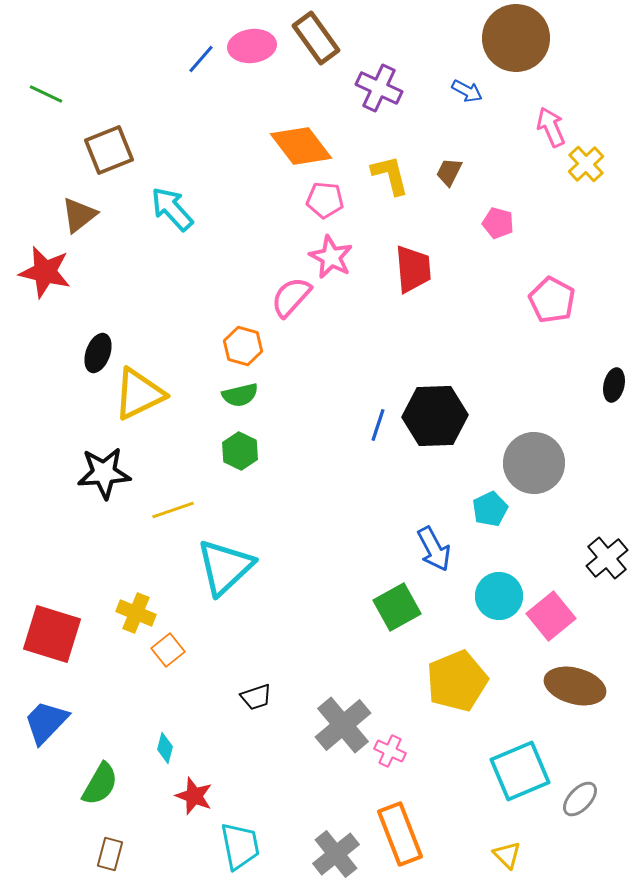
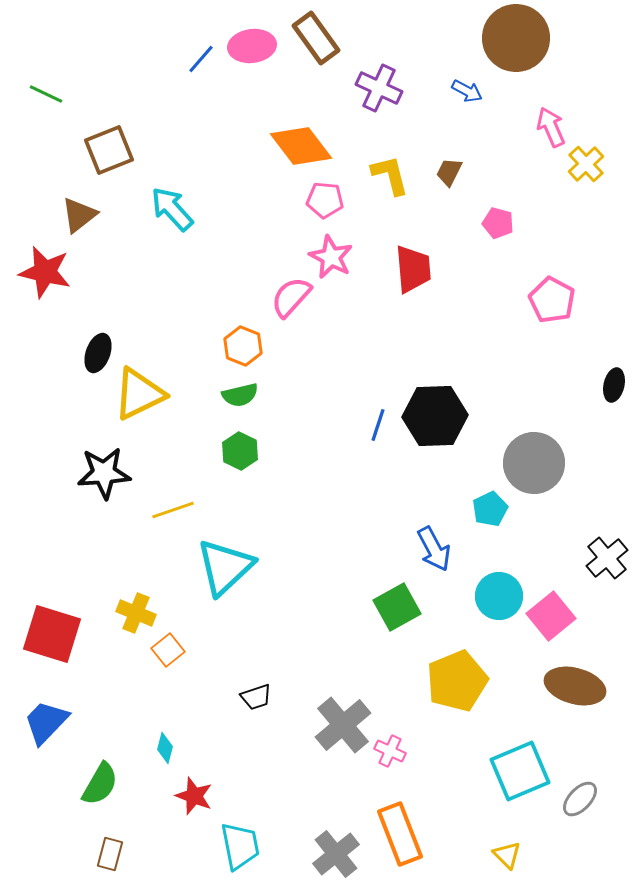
orange hexagon at (243, 346): rotated 6 degrees clockwise
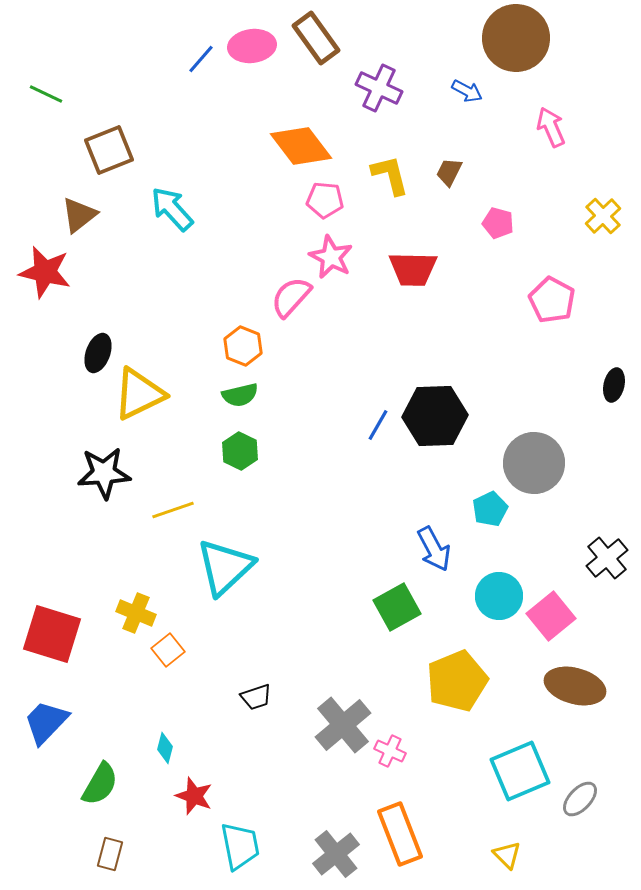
yellow cross at (586, 164): moved 17 px right, 52 px down
red trapezoid at (413, 269): rotated 96 degrees clockwise
blue line at (378, 425): rotated 12 degrees clockwise
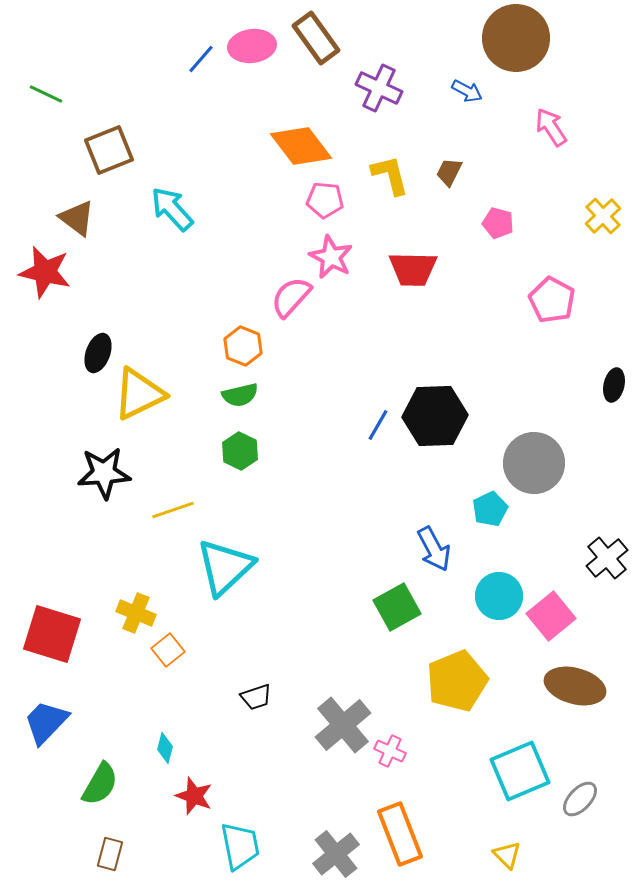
pink arrow at (551, 127): rotated 9 degrees counterclockwise
brown triangle at (79, 215): moved 2 px left, 3 px down; rotated 45 degrees counterclockwise
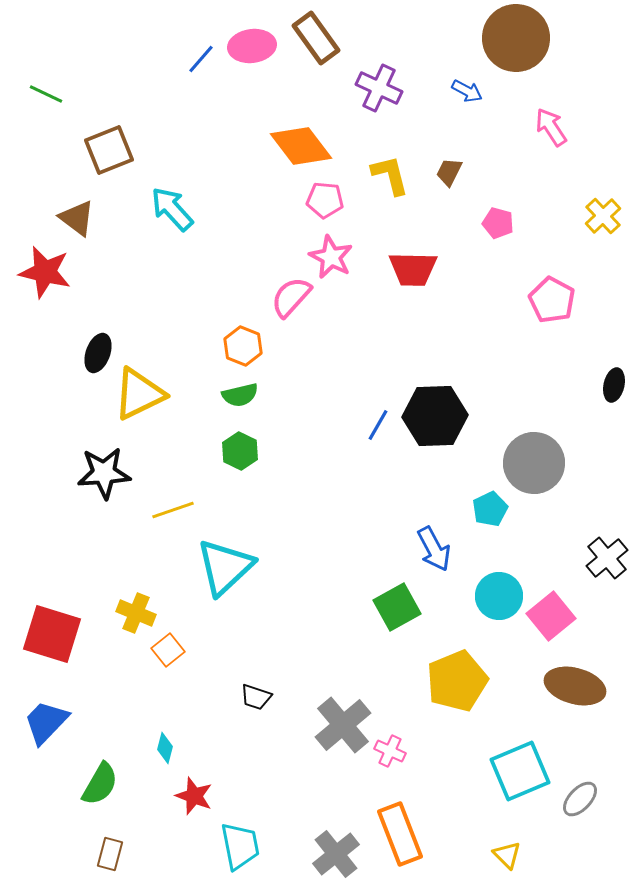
black trapezoid at (256, 697): rotated 36 degrees clockwise
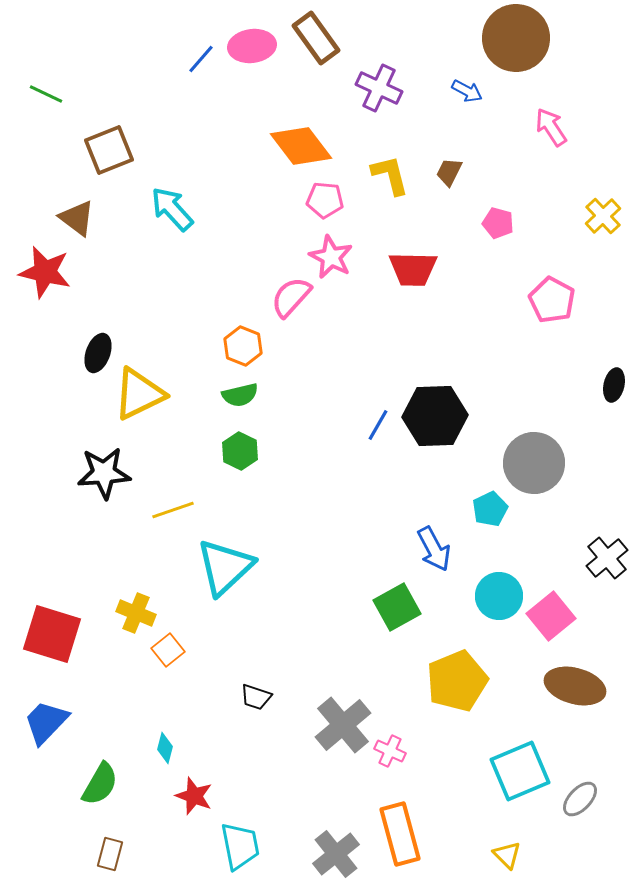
orange rectangle at (400, 834): rotated 6 degrees clockwise
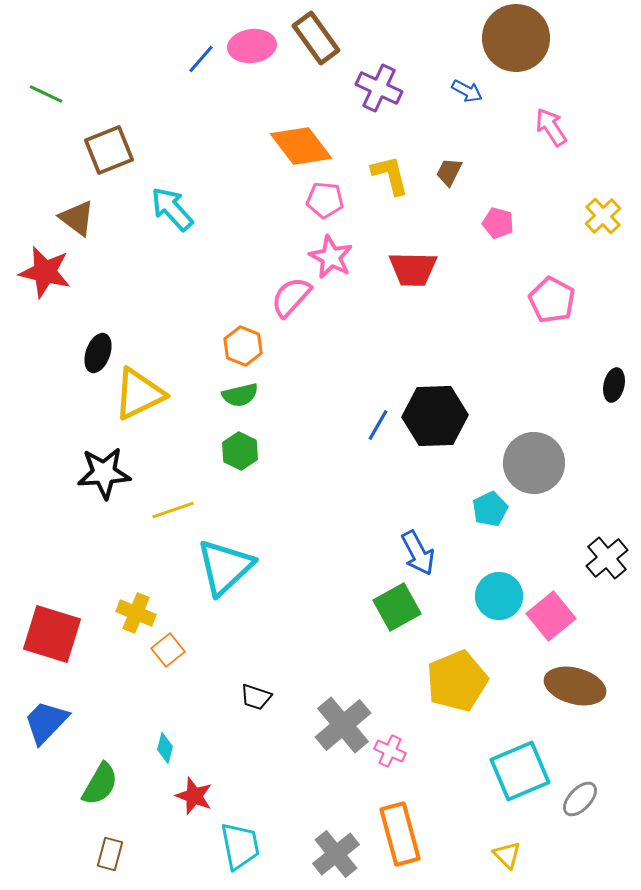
blue arrow at (434, 549): moved 16 px left, 4 px down
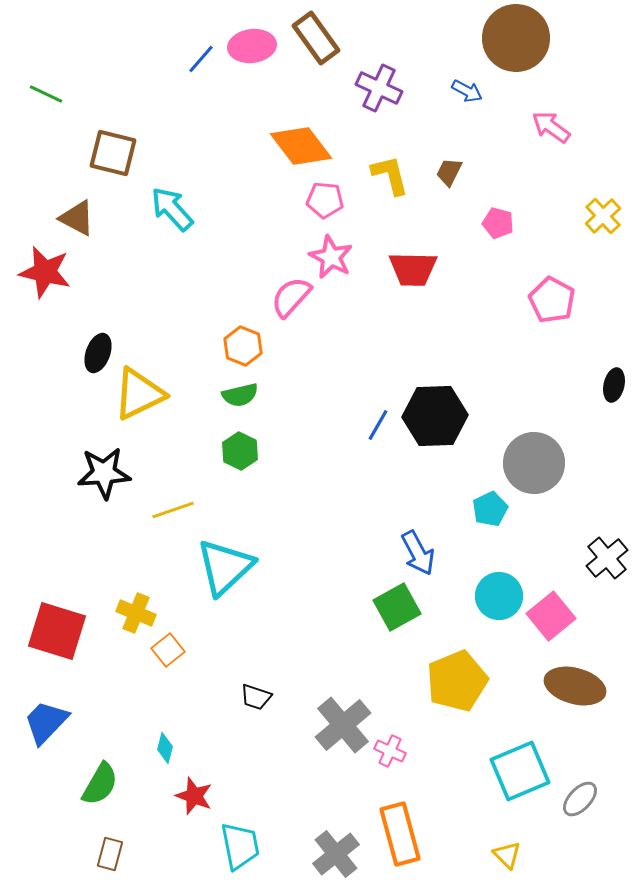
pink arrow at (551, 127): rotated 21 degrees counterclockwise
brown square at (109, 150): moved 4 px right, 3 px down; rotated 36 degrees clockwise
brown triangle at (77, 218): rotated 9 degrees counterclockwise
red square at (52, 634): moved 5 px right, 3 px up
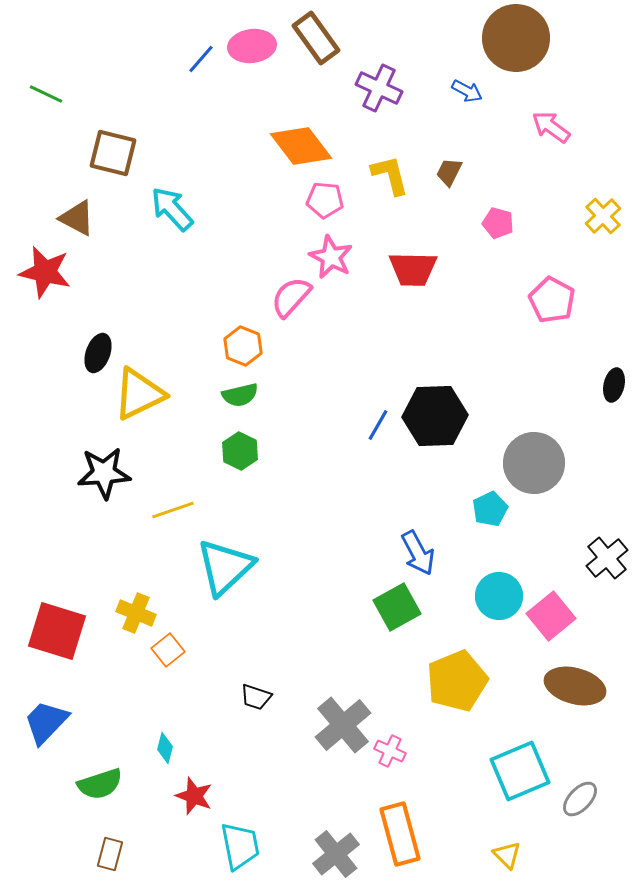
green semicircle at (100, 784): rotated 42 degrees clockwise
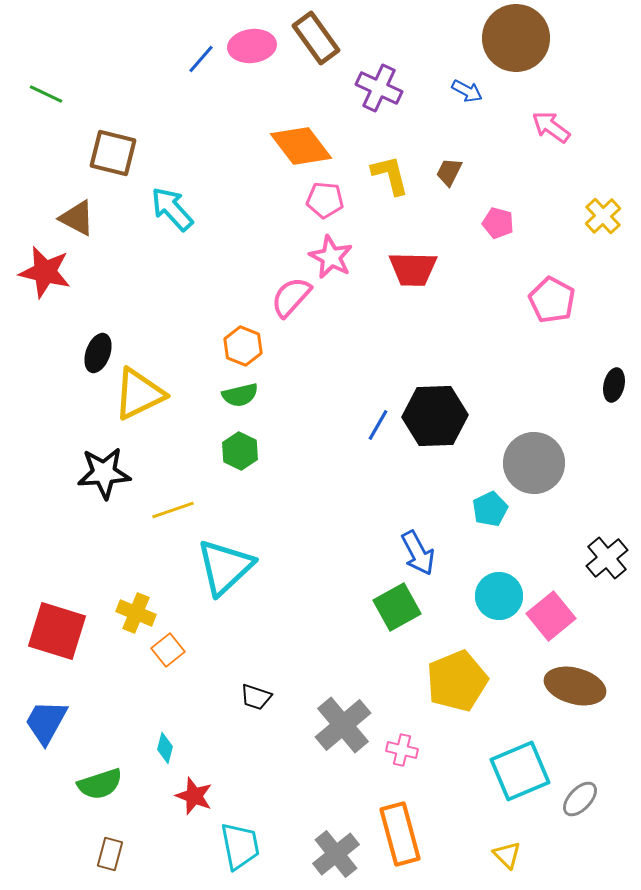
blue trapezoid at (46, 722): rotated 15 degrees counterclockwise
pink cross at (390, 751): moved 12 px right, 1 px up; rotated 12 degrees counterclockwise
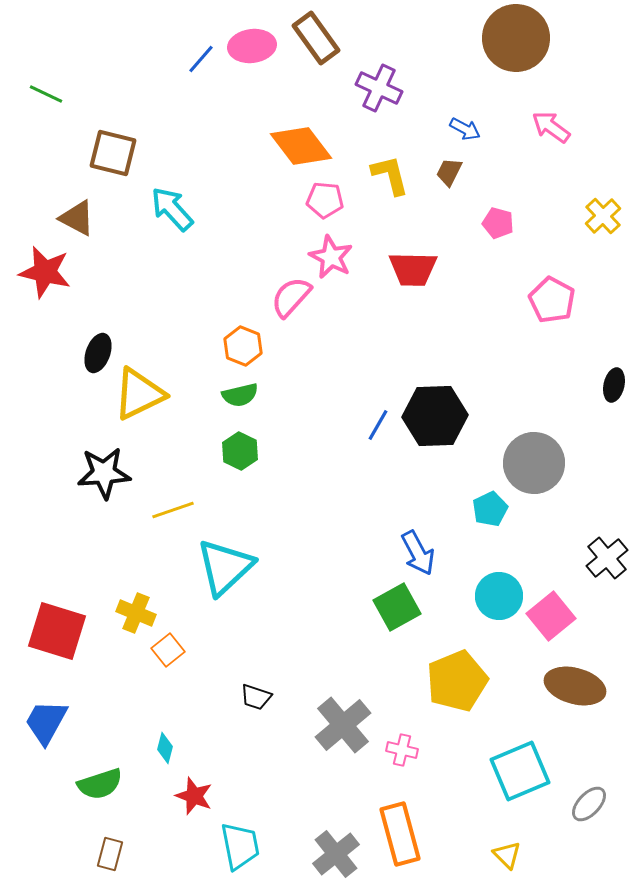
blue arrow at (467, 91): moved 2 px left, 38 px down
gray ellipse at (580, 799): moved 9 px right, 5 px down
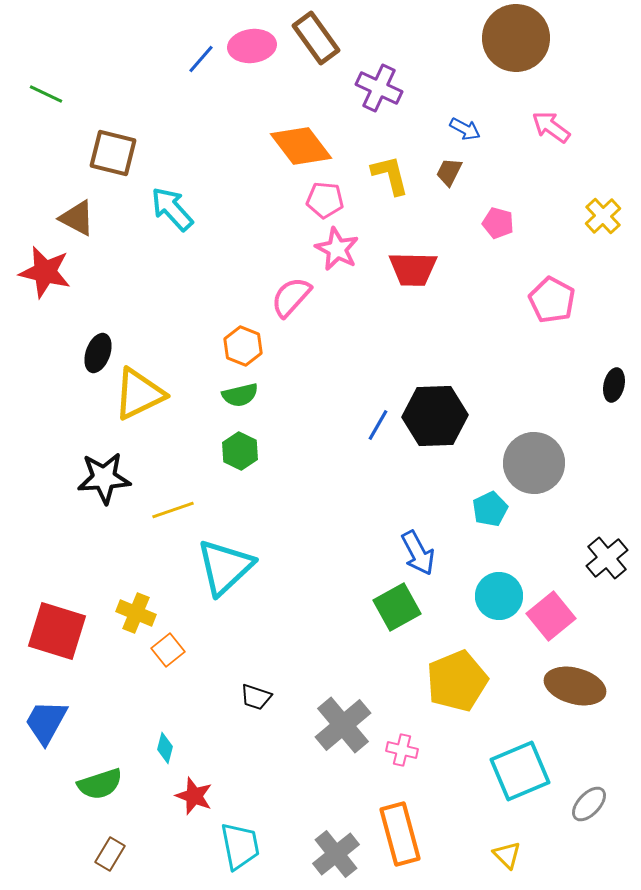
pink star at (331, 257): moved 6 px right, 8 px up
black star at (104, 473): moved 5 px down
brown rectangle at (110, 854): rotated 16 degrees clockwise
